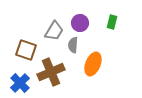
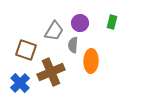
orange ellipse: moved 2 px left, 3 px up; rotated 20 degrees counterclockwise
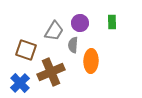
green rectangle: rotated 16 degrees counterclockwise
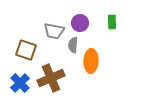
gray trapezoid: rotated 70 degrees clockwise
brown cross: moved 6 px down
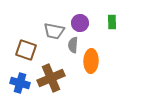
blue cross: rotated 30 degrees counterclockwise
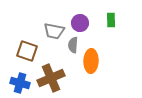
green rectangle: moved 1 px left, 2 px up
brown square: moved 1 px right, 1 px down
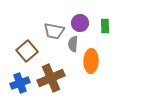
green rectangle: moved 6 px left, 6 px down
gray semicircle: moved 1 px up
brown square: rotated 30 degrees clockwise
blue cross: rotated 36 degrees counterclockwise
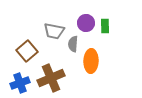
purple circle: moved 6 px right
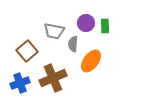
orange ellipse: rotated 35 degrees clockwise
brown cross: moved 2 px right
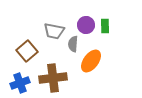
purple circle: moved 2 px down
brown cross: rotated 16 degrees clockwise
